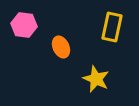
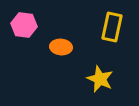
orange ellipse: rotated 60 degrees counterclockwise
yellow star: moved 4 px right
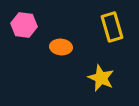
yellow rectangle: rotated 28 degrees counterclockwise
yellow star: moved 1 px right, 1 px up
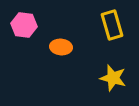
yellow rectangle: moved 2 px up
yellow star: moved 12 px right; rotated 8 degrees counterclockwise
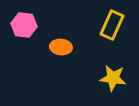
yellow rectangle: rotated 40 degrees clockwise
yellow star: rotated 8 degrees counterclockwise
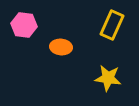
yellow star: moved 5 px left
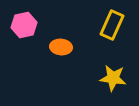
pink hexagon: rotated 20 degrees counterclockwise
yellow star: moved 5 px right
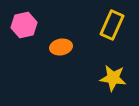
orange ellipse: rotated 15 degrees counterclockwise
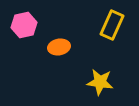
orange ellipse: moved 2 px left
yellow star: moved 13 px left, 4 px down
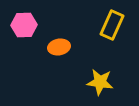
pink hexagon: rotated 10 degrees clockwise
